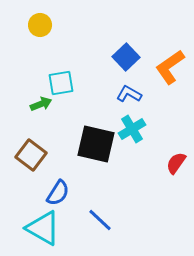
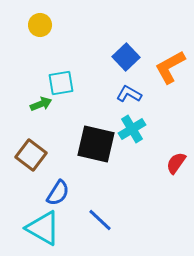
orange L-shape: rotated 6 degrees clockwise
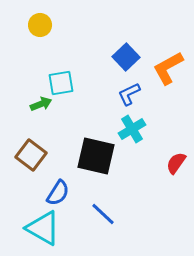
orange L-shape: moved 2 px left, 1 px down
blue L-shape: rotated 55 degrees counterclockwise
black square: moved 12 px down
blue line: moved 3 px right, 6 px up
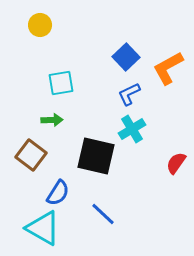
green arrow: moved 11 px right, 16 px down; rotated 20 degrees clockwise
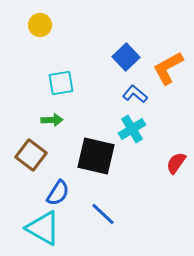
blue L-shape: moved 6 px right; rotated 65 degrees clockwise
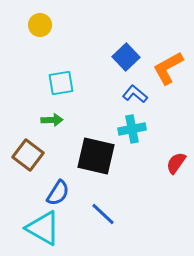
cyan cross: rotated 20 degrees clockwise
brown square: moved 3 px left
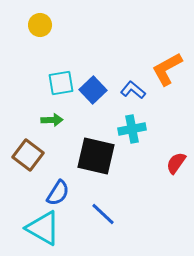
blue square: moved 33 px left, 33 px down
orange L-shape: moved 1 px left, 1 px down
blue L-shape: moved 2 px left, 4 px up
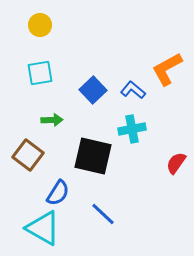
cyan square: moved 21 px left, 10 px up
black square: moved 3 px left
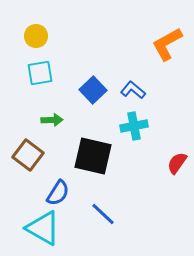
yellow circle: moved 4 px left, 11 px down
orange L-shape: moved 25 px up
cyan cross: moved 2 px right, 3 px up
red semicircle: moved 1 px right
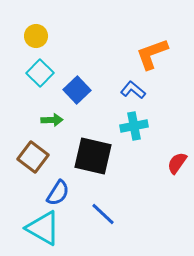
orange L-shape: moved 15 px left, 10 px down; rotated 9 degrees clockwise
cyan square: rotated 36 degrees counterclockwise
blue square: moved 16 px left
brown square: moved 5 px right, 2 px down
